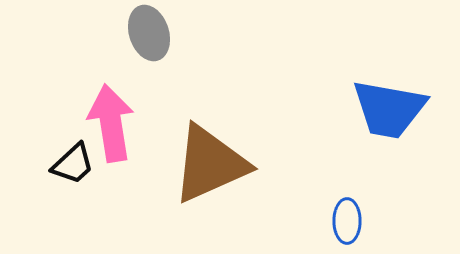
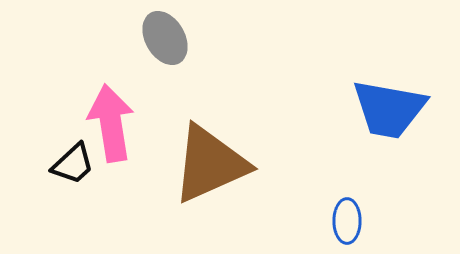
gray ellipse: moved 16 px right, 5 px down; rotated 12 degrees counterclockwise
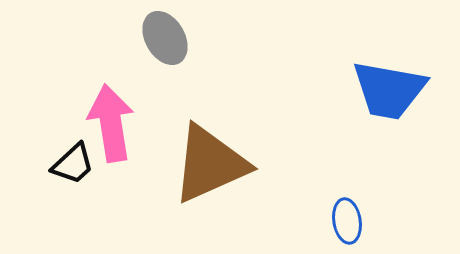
blue trapezoid: moved 19 px up
blue ellipse: rotated 9 degrees counterclockwise
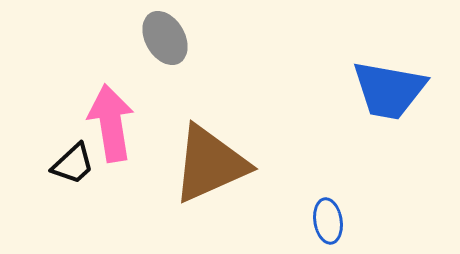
blue ellipse: moved 19 px left
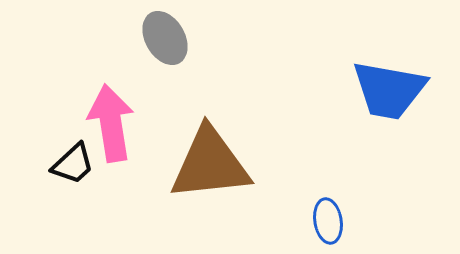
brown triangle: rotated 18 degrees clockwise
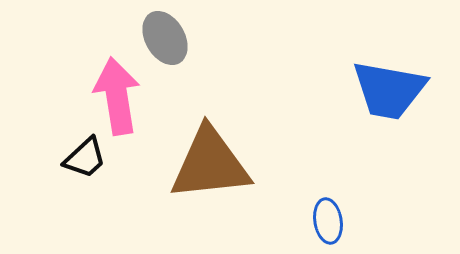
pink arrow: moved 6 px right, 27 px up
black trapezoid: moved 12 px right, 6 px up
